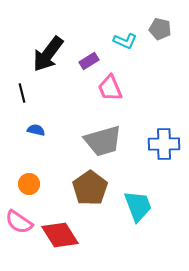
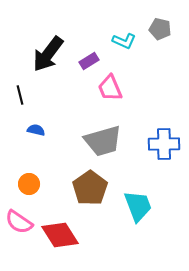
cyan L-shape: moved 1 px left
black line: moved 2 px left, 2 px down
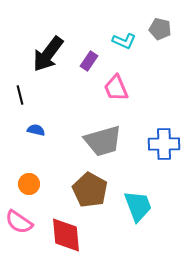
purple rectangle: rotated 24 degrees counterclockwise
pink trapezoid: moved 6 px right
brown pentagon: moved 2 px down; rotated 8 degrees counterclockwise
red diamond: moved 6 px right; rotated 27 degrees clockwise
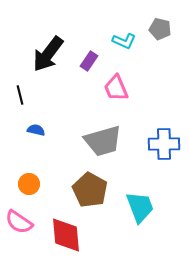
cyan trapezoid: moved 2 px right, 1 px down
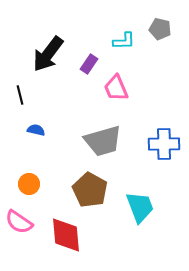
cyan L-shape: rotated 25 degrees counterclockwise
purple rectangle: moved 3 px down
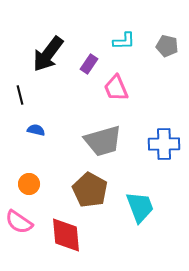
gray pentagon: moved 7 px right, 17 px down
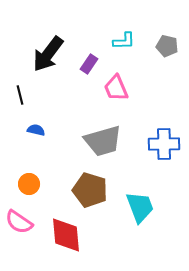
brown pentagon: rotated 12 degrees counterclockwise
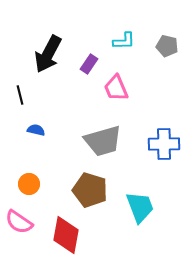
black arrow: rotated 9 degrees counterclockwise
red diamond: rotated 15 degrees clockwise
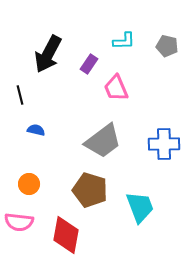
gray trapezoid: rotated 21 degrees counterclockwise
pink semicircle: rotated 28 degrees counterclockwise
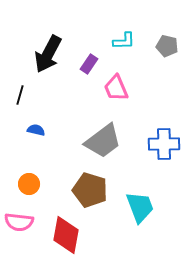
black line: rotated 30 degrees clockwise
